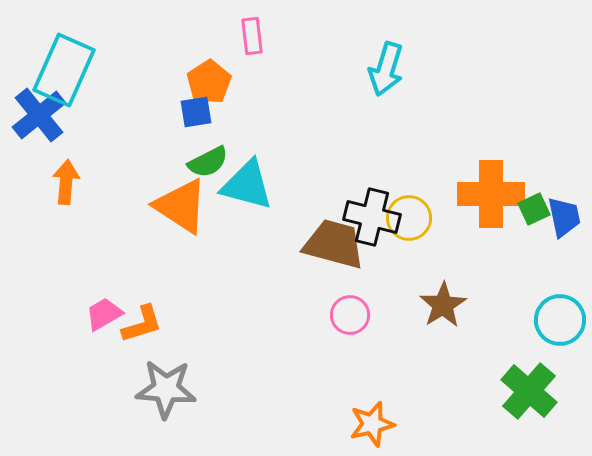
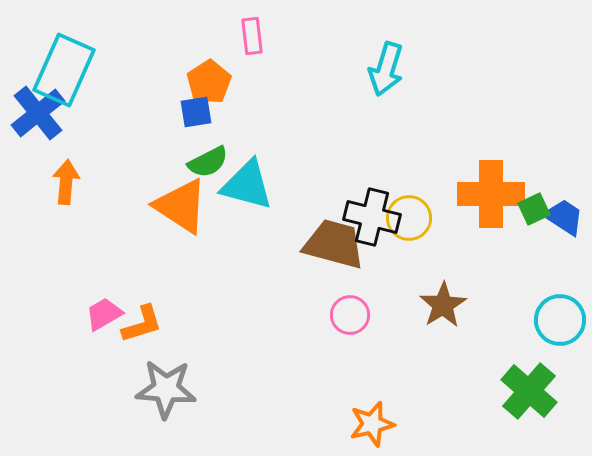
blue cross: moved 1 px left, 2 px up
blue trapezoid: rotated 45 degrees counterclockwise
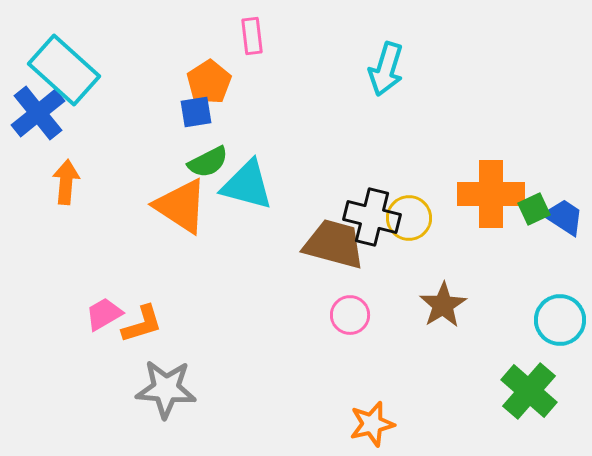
cyan rectangle: rotated 72 degrees counterclockwise
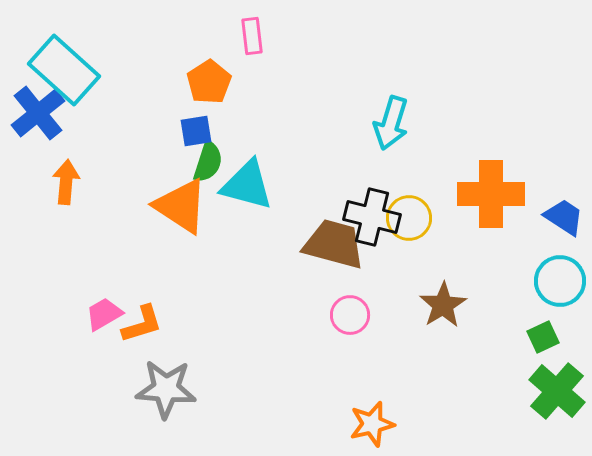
cyan arrow: moved 5 px right, 54 px down
blue square: moved 19 px down
green semicircle: rotated 45 degrees counterclockwise
green square: moved 9 px right, 128 px down
cyan circle: moved 39 px up
green cross: moved 28 px right
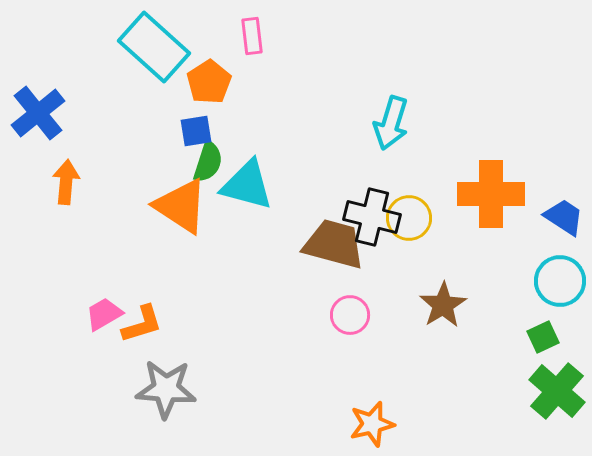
cyan rectangle: moved 90 px right, 23 px up
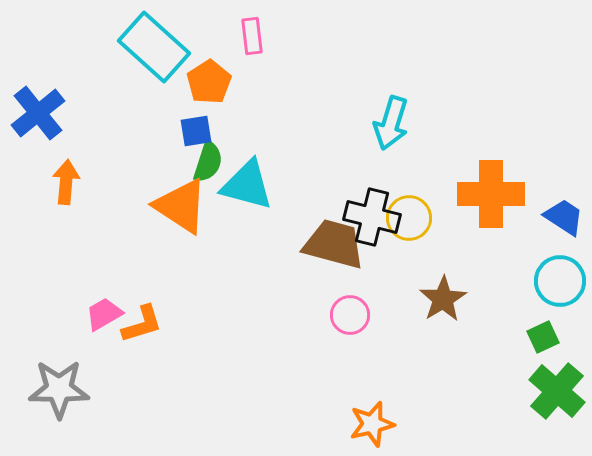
brown star: moved 6 px up
gray star: moved 107 px left; rotated 4 degrees counterclockwise
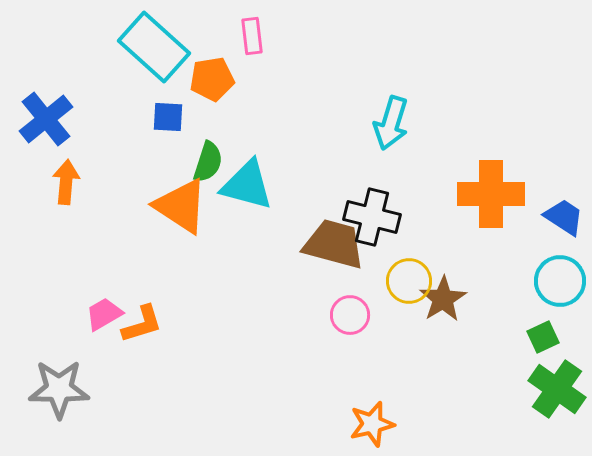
orange pentagon: moved 3 px right, 3 px up; rotated 24 degrees clockwise
blue cross: moved 8 px right, 6 px down
blue square: moved 28 px left, 14 px up; rotated 12 degrees clockwise
yellow circle: moved 63 px down
green cross: moved 2 px up; rotated 6 degrees counterclockwise
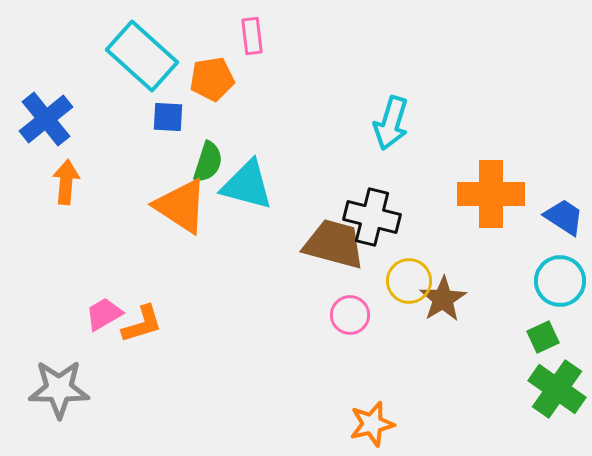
cyan rectangle: moved 12 px left, 9 px down
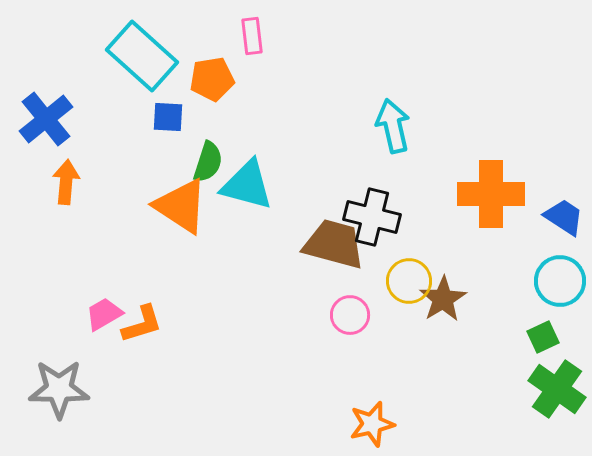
cyan arrow: moved 2 px right, 3 px down; rotated 150 degrees clockwise
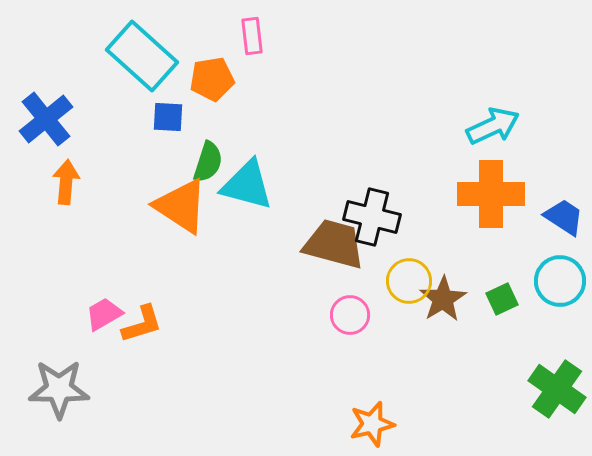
cyan arrow: moved 100 px right; rotated 78 degrees clockwise
green square: moved 41 px left, 38 px up
